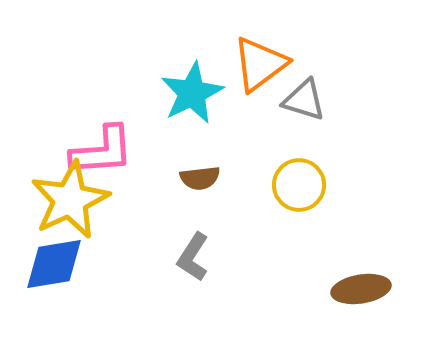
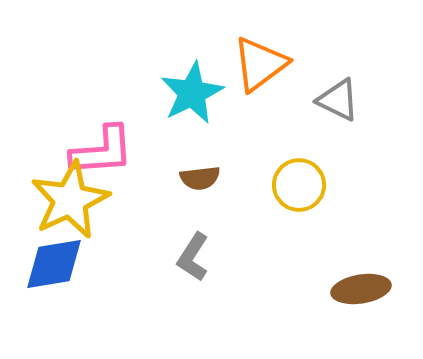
gray triangle: moved 34 px right; rotated 9 degrees clockwise
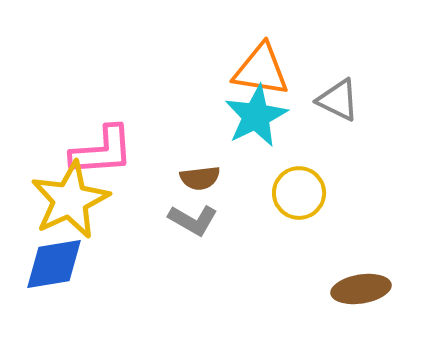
orange triangle: moved 1 px right, 6 px down; rotated 46 degrees clockwise
cyan star: moved 64 px right, 23 px down
yellow circle: moved 8 px down
gray L-shape: moved 37 px up; rotated 93 degrees counterclockwise
